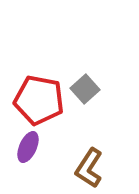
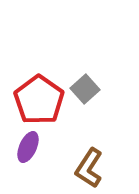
red pentagon: rotated 24 degrees clockwise
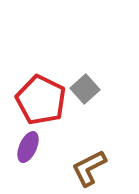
red pentagon: moved 2 px right; rotated 9 degrees counterclockwise
brown L-shape: rotated 30 degrees clockwise
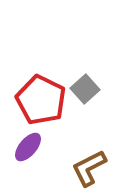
purple ellipse: rotated 16 degrees clockwise
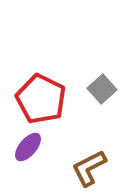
gray square: moved 17 px right
red pentagon: moved 1 px up
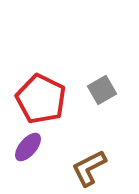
gray square: moved 1 px down; rotated 12 degrees clockwise
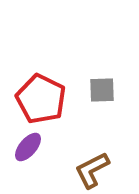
gray square: rotated 28 degrees clockwise
brown L-shape: moved 3 px right, 2 px down
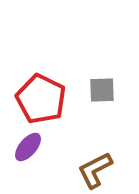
brown L-shape: moved 3 px right
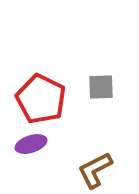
gray square: moved 1 px left, 3 px up
purple ellipse: moved 3 px right, 3 px up; rotated 32 degrees clockwise
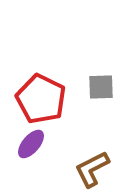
purple ellipse: rotated 32 degrees counterclockwise
brown L-shape: moved 3 px left, 1 px up
